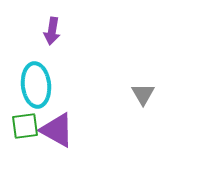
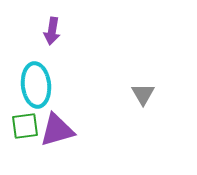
purple triangle: rotated 45 degrees counterclockwise
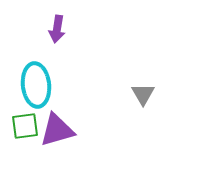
purple arrow: moved 5 px right, 2 px up
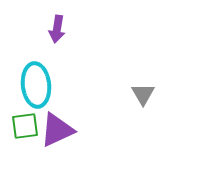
purple triangle: rotated 9 degrees counterclockwise
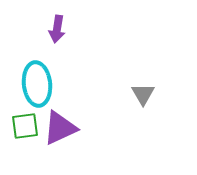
cyan ellipse: moved 1 px right, 1 px up
purple triangle: moved 3 px right, 2 px up
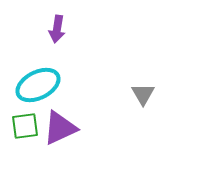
cyan ellipse: moved 1 px right, 1 px down; rotated 69 degrees clockwise
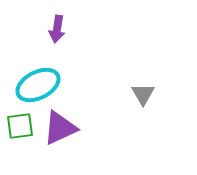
green square: moved 5 px left
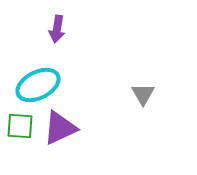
green square: rotated 12 degrees clockwise
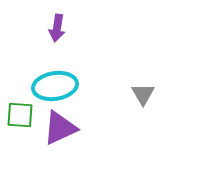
purple arrow: moved 1 px up
cyan ellipse: moved 17 px right, 1 px down; rotated 18 degrees clockwise
green square: moved 11 px up
